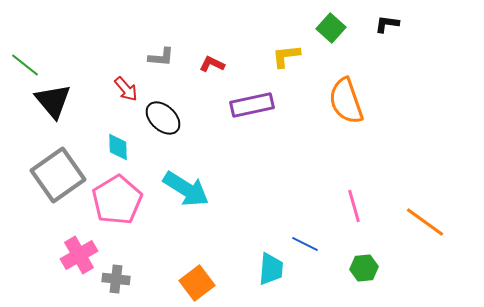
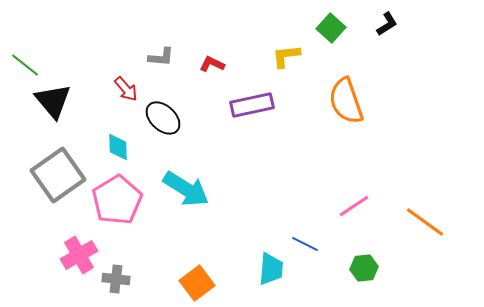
black L-shape: rotated 140 degrees clockwise
pink line: rotated 72 degrees clockwise
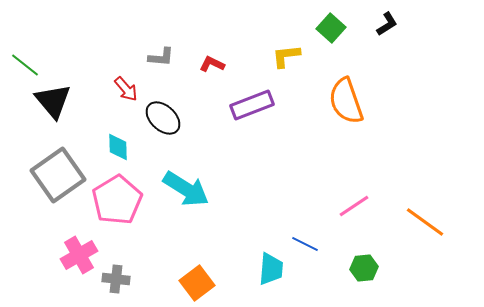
purple rectangle: rotated 9 degrees counterclockwise
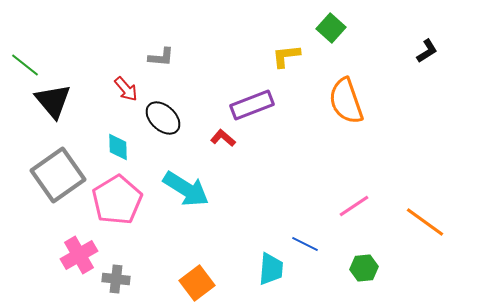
black L-shape: moved 40 px right, 27 px down
red L-shape: moved 11 px right, 74 px down; rotated 15 degrees clockwise
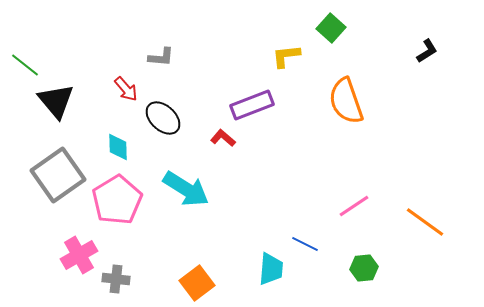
black triangle: moved 3 px right
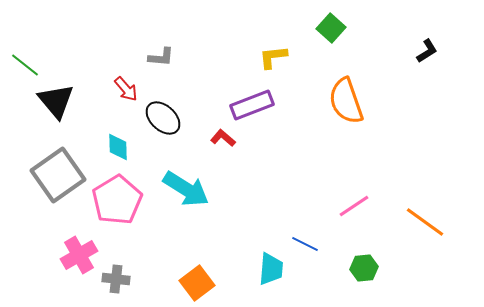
yellow L-shape: moved 13 px left, 1 px down
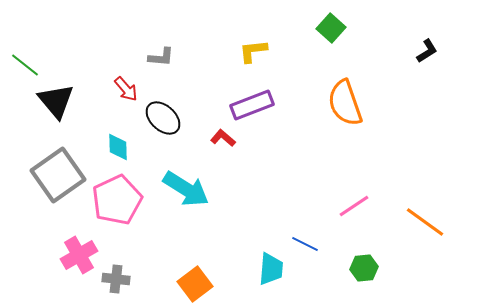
yellow L-shape: moved 20 px left, 6 px up
orange semicircle: moved 1 px left, 2 px down
pink pentagon: rotated 6 degrees clockwise
orange square: moved 2 px left, 1 px down
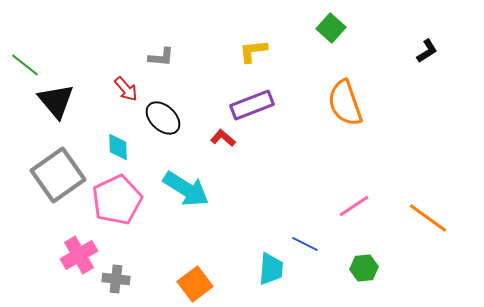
orange line: moved 3 px right, 4 px up
